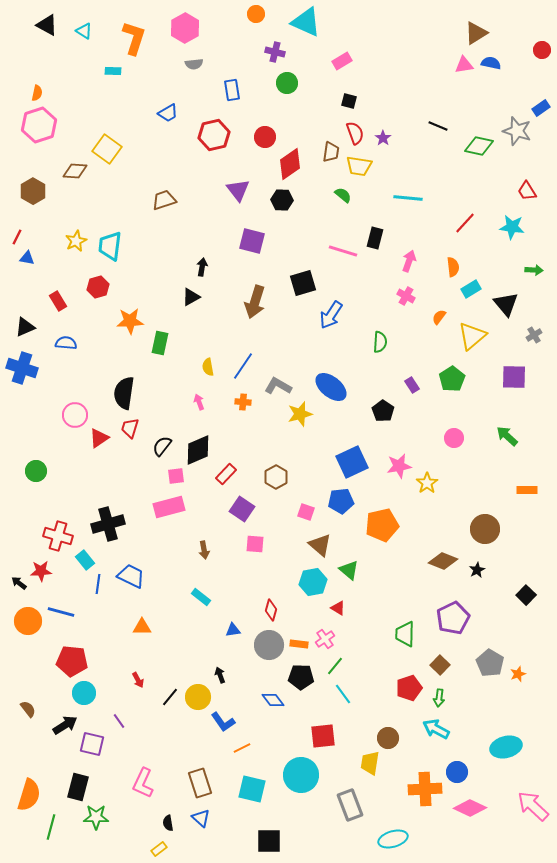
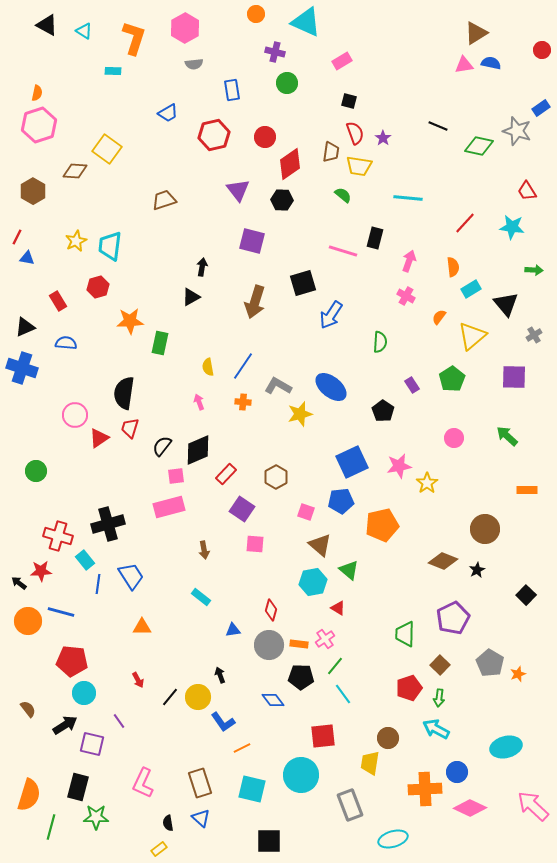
blue trapezoid at (131, 576): rotated 32 degrees clockwise
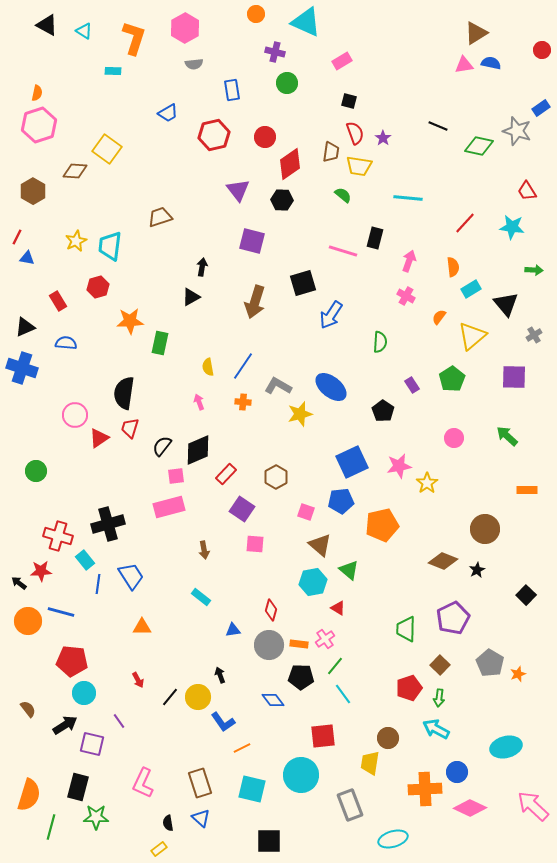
brown trapezoid at (164, 200): moved 4 px left, 17 px down
green trapezoid at (405, 634): moved 1 px right, 5 px up
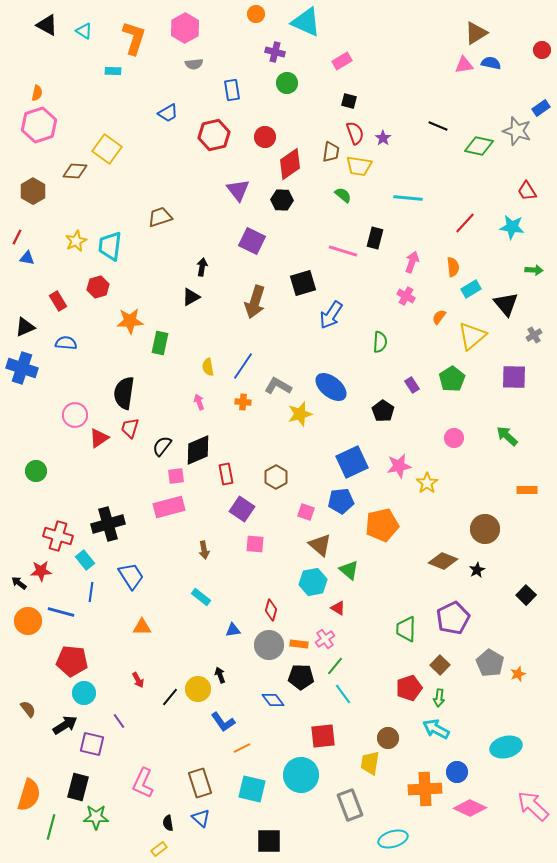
purple square at (252, 241): rotated 12 degrees clockwise
pink arrow at (409, 261): moved 3 px right, 1 px down
red rectangle at (226, 474): rotated 55 degrees counterclockwise
blue line at (98, 584): moved 7 px left, 8 px down
yellow circle at (198, 697): moved 8 px up
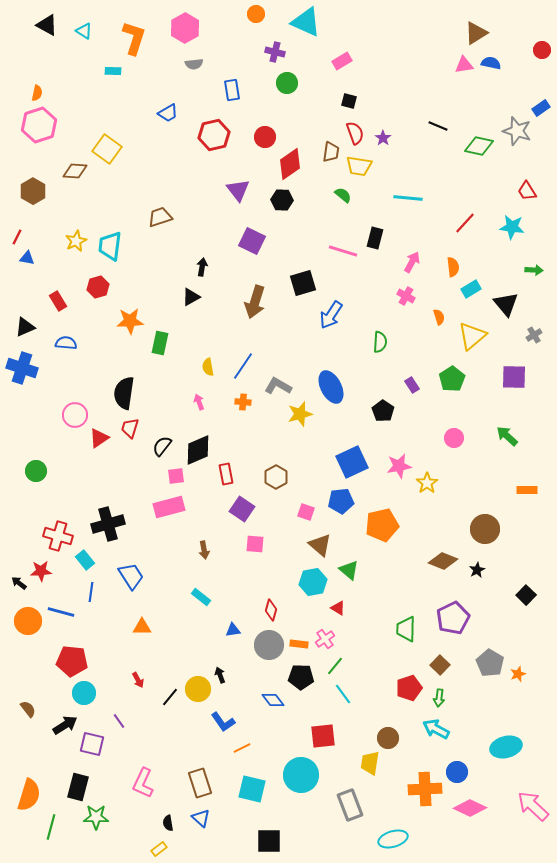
pink arrow at (412, 262): rotated 10 degrees clockwise
orange semicircle at (439, 317): rotated 126 degrees clockwise
blue ellipse at (331, 387): rotated 24 degrees clockwise
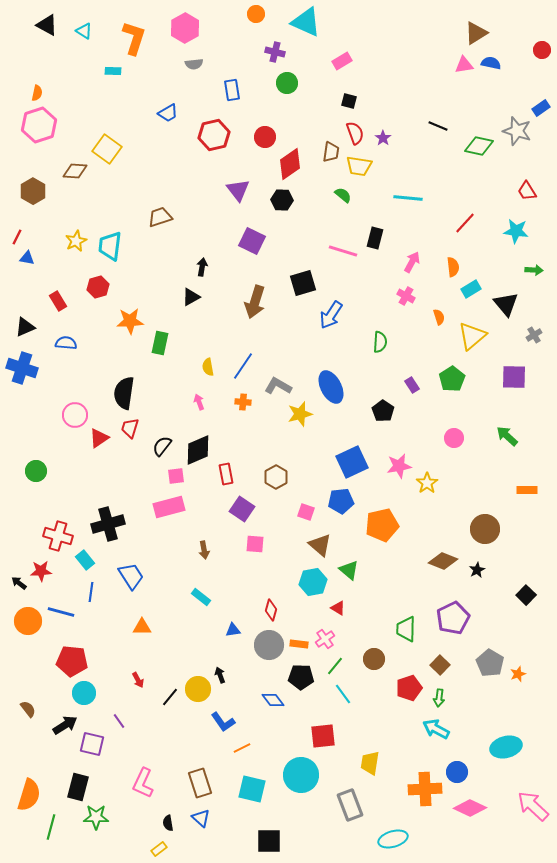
cyan star at (512, 227): moved 4 px right, 4 px down
brown circle at (388, 738): moved 14 px left, 79 px up
